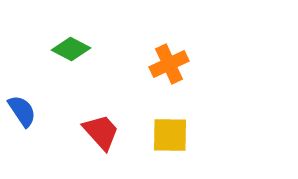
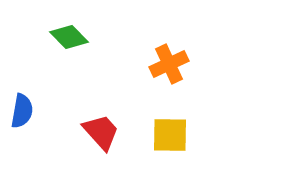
green diamond: moved 2 px left, 12 px up; rotated 18 degrees clockwise
blue semicircle: rotated 44 degrees clockwise
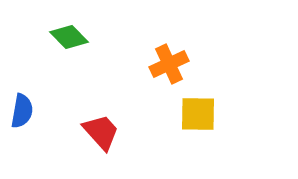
yellow square: moved 28 px right, 21 px up
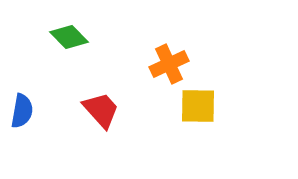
yellow square: moved 8 px up
red trapezoid: moved 22 px up
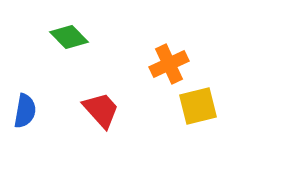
yellow square: rotated 15 degrees counterclockwise
blue semicircle: moved 3 px right
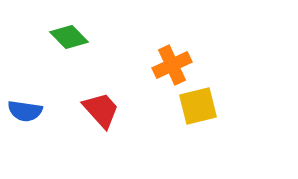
orange cross: moved 3 px right, 1 px down
blue semicircle: rotated 88 degrees clockwise
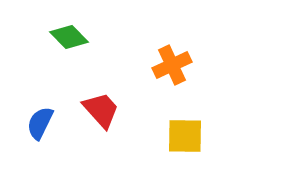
yellow square: moved 13 px left, 30 px down; rotated 15 degrees clockwise
blue semicircle: moved 15 px right, 12 px down; rotated 108 degrees clockwise
